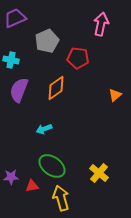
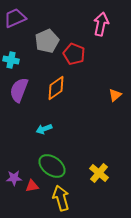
red pentagon: moved 4 px left, 4 px up; rotated 15 degrees clockwise
purple star: moved 3 px right, 1 px down
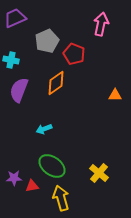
orange diamond: moved 5 px up
orange triangle: rotated 40 degrees clockwise
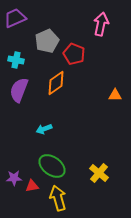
cyan cross: moved 5 px right
yellow arrow: moved 3 px left
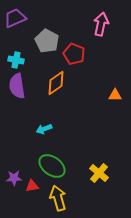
gray pentagon: rotated 20 degrees counterclockwise
purple semicircle: moved 2 px left, 4 px up; rotated 30 degrees counterclockwise
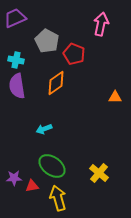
orange triangle: moved 2 px down
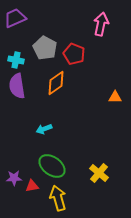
gray pentagon: moved 2 px left, 7 px down
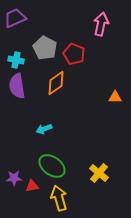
yellow arrow: moved 1 px right
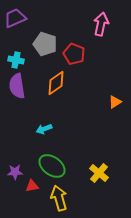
gray pentagon: moved 4 px up; rotated 10 degrees counterclockwise
orange triangle: moved 5 px down; rotated 32 degrees counterclockwise
purple star: moved 1 px right, 6 px up
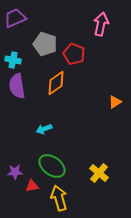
cyan cross: moved 3 px left
